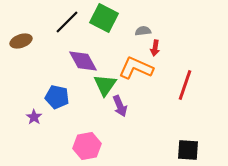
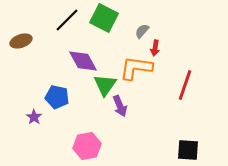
black line: moved 2 px up
gray semicircle: moved 1 px left; rotated 42 degrees counterclockwise
orange L-shape: rotated 16 degrees counterclockwise
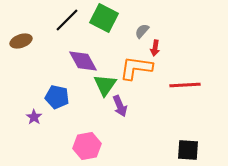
red line: rotated 68 degrees clockwise
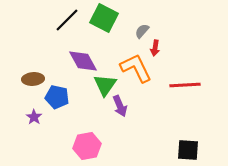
brown ellipse: moved 12 px right, 38 px down; rotated 15 degrees clockwise
orange L-shape: rotated 56 degrees clockwise
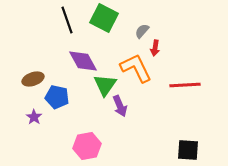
black line: rotated 64 degrees counterclockwise
brown ellipse: rotated 15 degrees counterclockwise
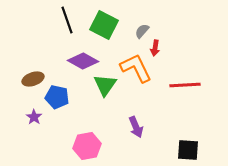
green square: moved 7 px down
purple diamond: rotated 32 degrees counterclockwise
purple arrow: moved 16 px right, 21 px down
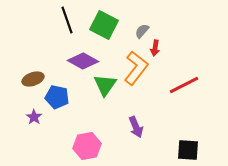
orange L-shape: rotated 64 degrees clockwise
red line: moved 1 px left; rotated 24 degrees counterclockwise
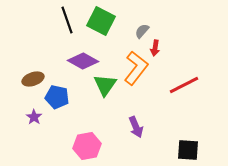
green square: moved 3 px left, 4 px up
